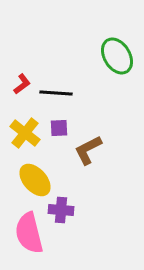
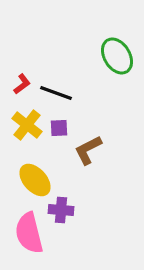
black line: rotated 16 degrees clockwise
yellow cross: moved 2 px right, 8 px up
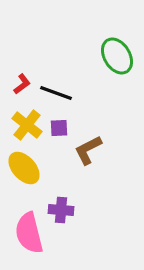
yellow ellipse: moved 11 px left, 12 px up
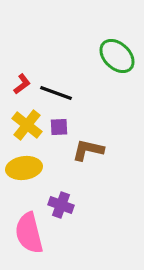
green ellipse: rotated 15 degrees counterclockwise
purple square: moved 1 px up
brown L-shape: rotated 40 degrees clockwise
yellow ellipse: rotated 56 degrees counterclockwise
purple cross: moved 5 px up; rotated 15 degrees clockwise
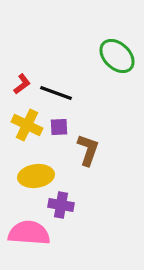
yellow cross: rotated 12 degrees counterclockwise
brown L-shape: rotated 96 degrees clockwise
yellow ellipse: moved 12 px right, 8 px down
purple cross: rotated 10 degrees counterclockwise
pink semicircle: rotated 108 degrees clockwise
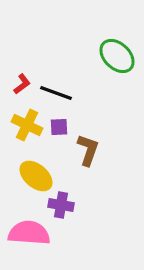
yellow ellipse: rotated 48 degrees clockwise
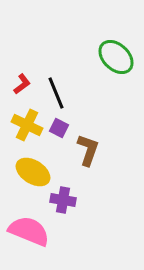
green ellipse: moved 1 px left, 1 px down
black line: rotated 48 degrees clockwise
purple square: moved 1 px down; rotated 30 degrees clockwise
yellow ellipse: moved 3 px left, 4 px up; rotated 8 degrees counterclockwise
purple cross: moved 2 px right, 5 px up
pink semicircle: moved 2 px up; rotated 18 degrees clockwise
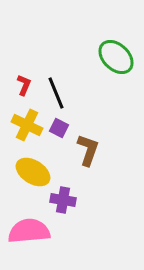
red L-shape: moved 2 px right, 1 px down; rotated 30 degrees counterclockwise
pink semicircle: rotated 27 degrees counterclockwise
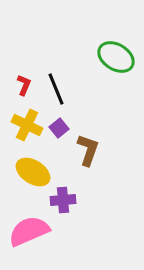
green ellipse: rotated 12 degrees counterclockwise
black line: moved 4 px up
purple square: rotated 24 degrees clockwise
purple cross: rotated 15 degrees counterclockwise
pink semicircle: rotated 18 degrees counterclockwise
